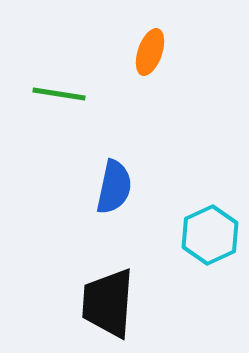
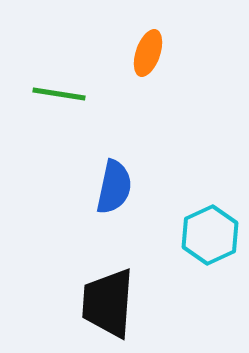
orange ellipse: moved 2 px left, 1 px down
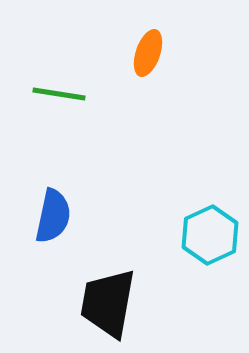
blue semicircle: moved 61 px left, 29 px down
black trapezoid: rotated 6 degrees clockwise
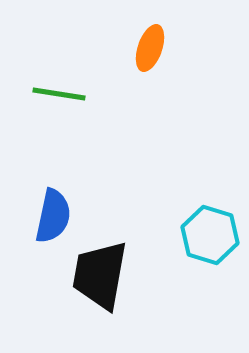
orange ellipse: moved 2 px right, 5 px up
cyan hexagon: rotated 18 degrees counterclockwise
black trapezoid: moved 8 px left, 28 px up
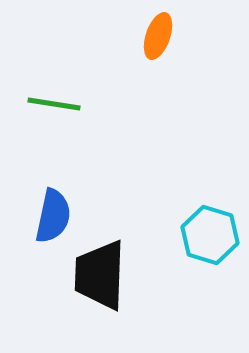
orange ellipse: moved 8 px right, 12 px up
green line: moved 5 px left, 10 px down
black trapezoid: rotated 8 degrees counterclockwise
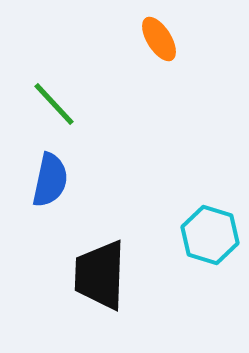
orange ellipse: moved 1 px right, 3 px down; rotated 51 degrees counterclockwise
green line: rotated 38 degrees clockwise
blue semicircle: moved 3 px left, 36 px up
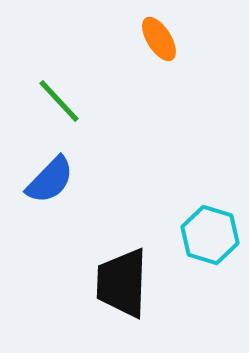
green line: moved 5 px right, 3 px up
blue semicircle: rotated 32 degrees clockwise
black trapezoid: moved 22 px right, 8 px down
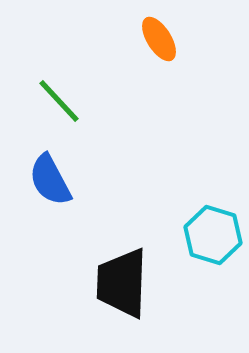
blue semicircle: rotated 108 degrees clockwise
cyan hexagon: moved 3 px right
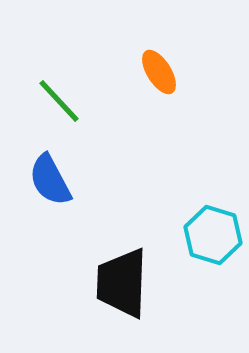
orange ellipse: moved 33 px down
